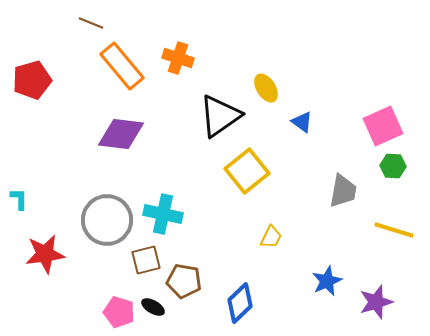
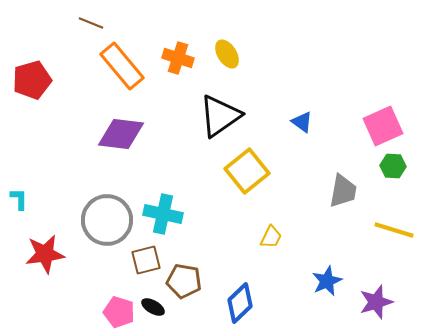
yellow ellipse: moved 39 px left, 34 px up
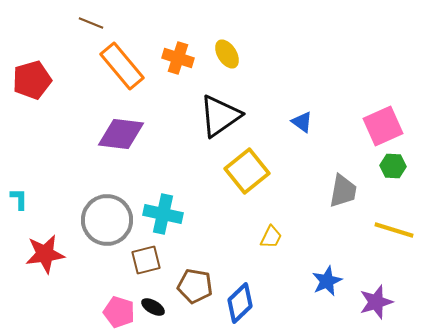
brown pentagon: moved 11 px right, 5 px down
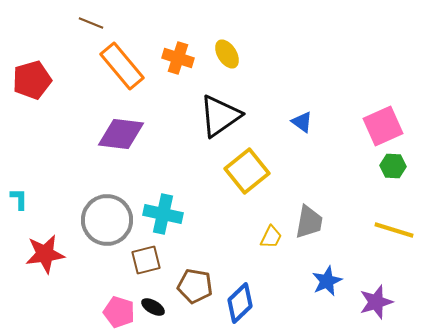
gray trapezoid: moved 34 px left, 31 px down
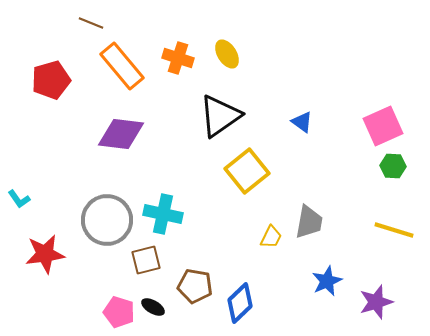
red pentagon: moved 19 px right
cyan L-shape: rotated 145 degrees clockwise
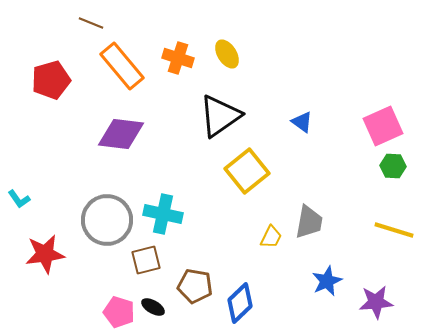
purple star: rotated 12 degrees clockwise
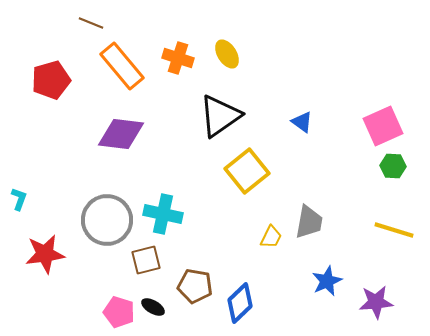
cyan L-shape: rotated 125 degrees counterclockwise
